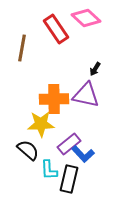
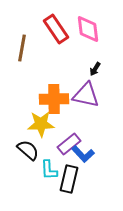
pink diamond: moved 2 px right, 11 px down; rotated 40 degrees clockwise
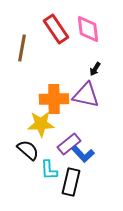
black rectangle: moved 2 px right, 3 px down
